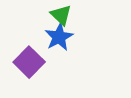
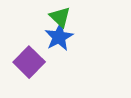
green triangle: moved 1 px left, 2 px down
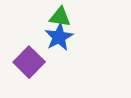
green triangle: rotated 35 degrees counterclockwise
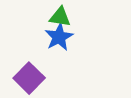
purple square: moved 16 px down
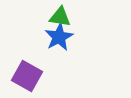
purple square: moved 2 px left, 2 px up; rotated 16 degrees counterclockwise
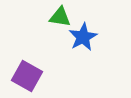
blue star: moved 24 px right
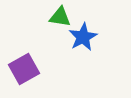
purple square: moved 3 px left, 7 px up; rotated 32 degrees clockwise
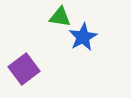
purple square: rotated 8 degrees counterclockwise
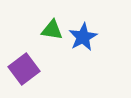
green triangle: moved 8 px left, 13 px down
